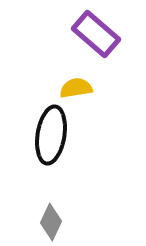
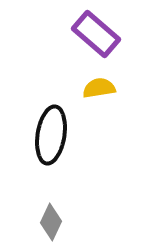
yellow semicircle: moved 23 px right
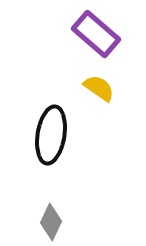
yellow semicircle: rotated 44 degrees clockwise
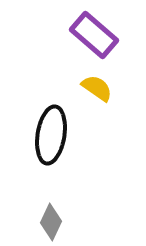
purple rectangle: moved 2 px left, 1 px down
yellow semicircle: moved 2 px left
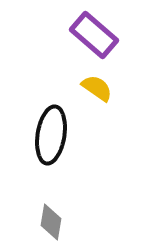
gray diamond: rotated 15 degrees counterclockwise
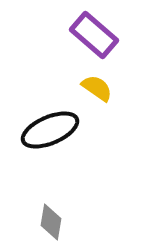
black ellipse: moved 1 px left, 5 px up; rotated 58 degrees clockwise
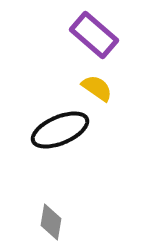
black ellipse: moved 10 px right
